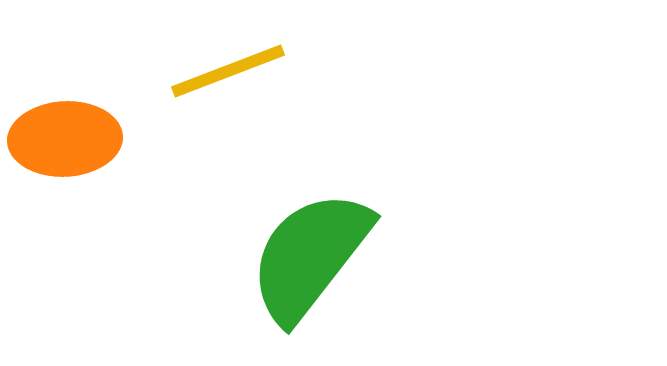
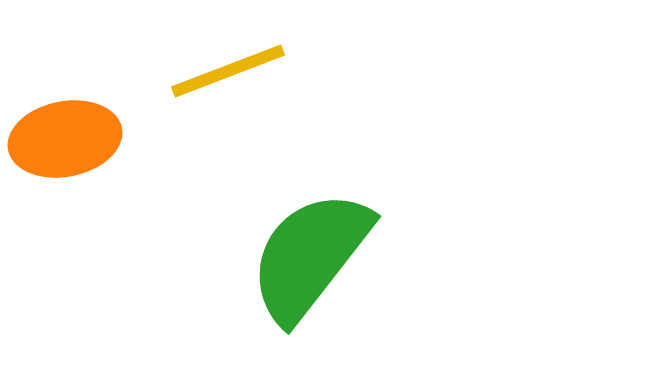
orange ellipse: rotated 8 degrees counterclockwise
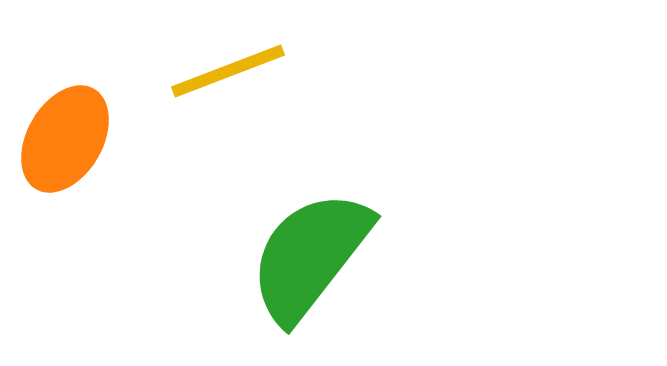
orange ellipse: rotated 49 degrees counterclockwise
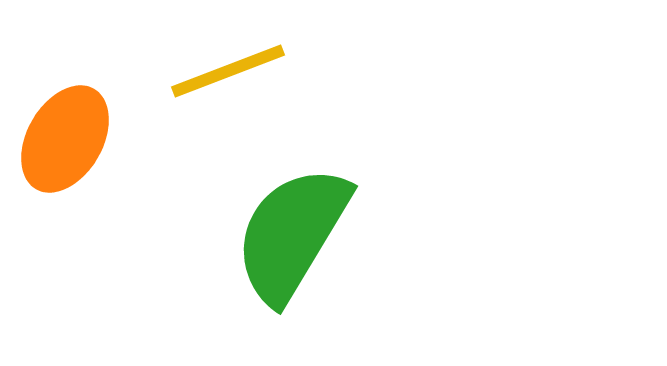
green semicircle: moved 18 px left, 22 px up; rotated 7 degrees counterclockwise
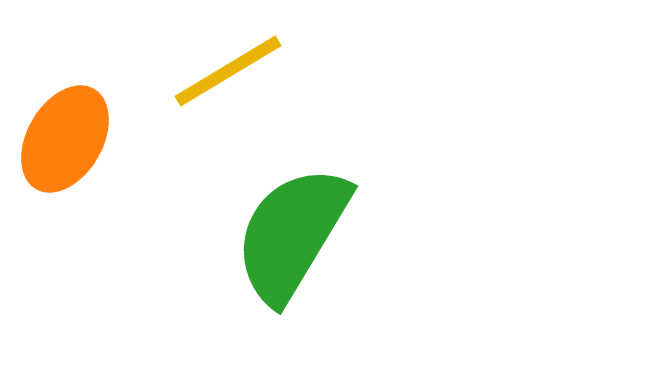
yellow line: rotated 10 degrees counterclockwise
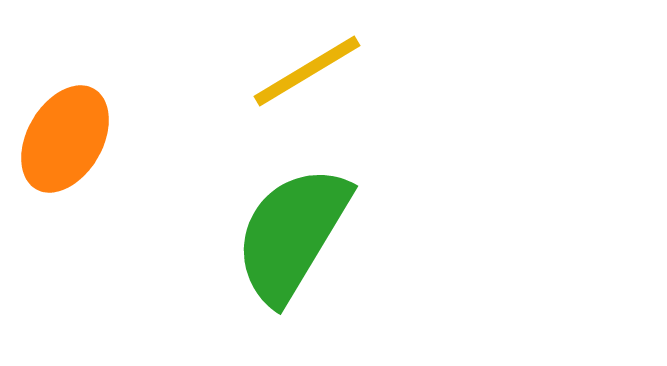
yellow line: moved 79 px right
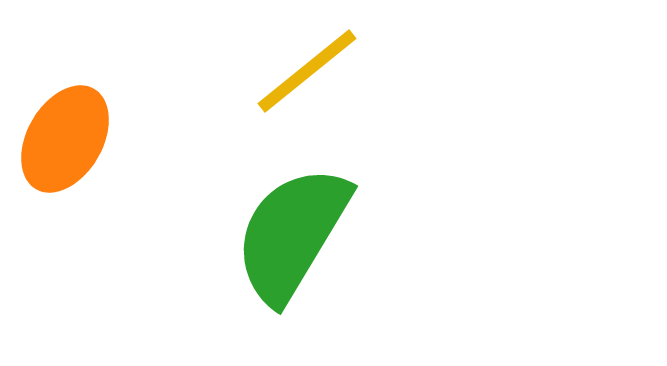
yellow line: rotated 8 degrees counterclockwise
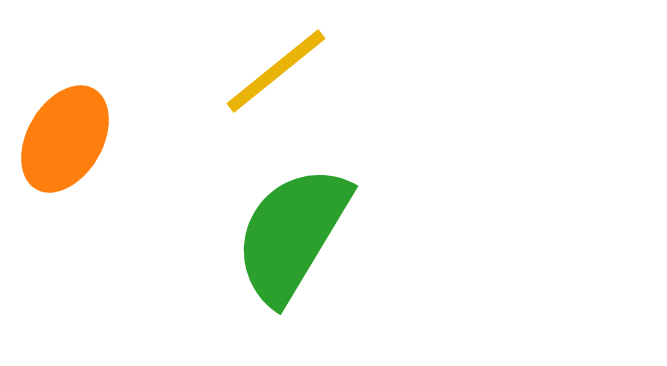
yellow line: moved 31 px left
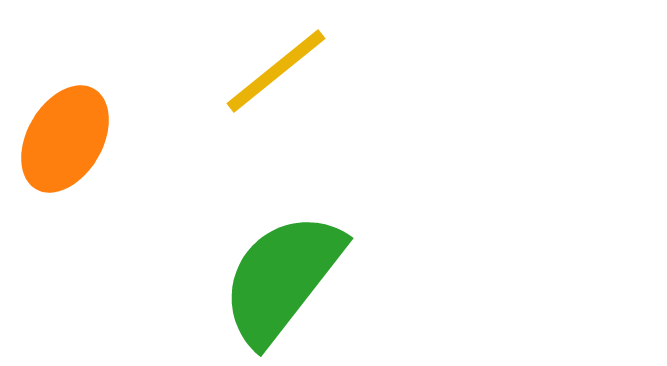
green semicircle: moved 10 px left, 44 px down; rotated 7 degrees clockwise
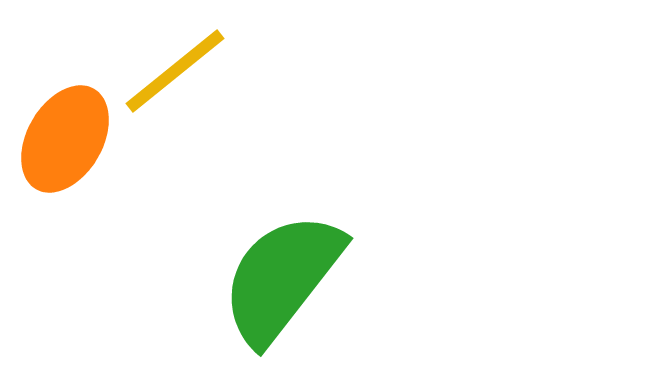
yellow line: moved 101 px left
